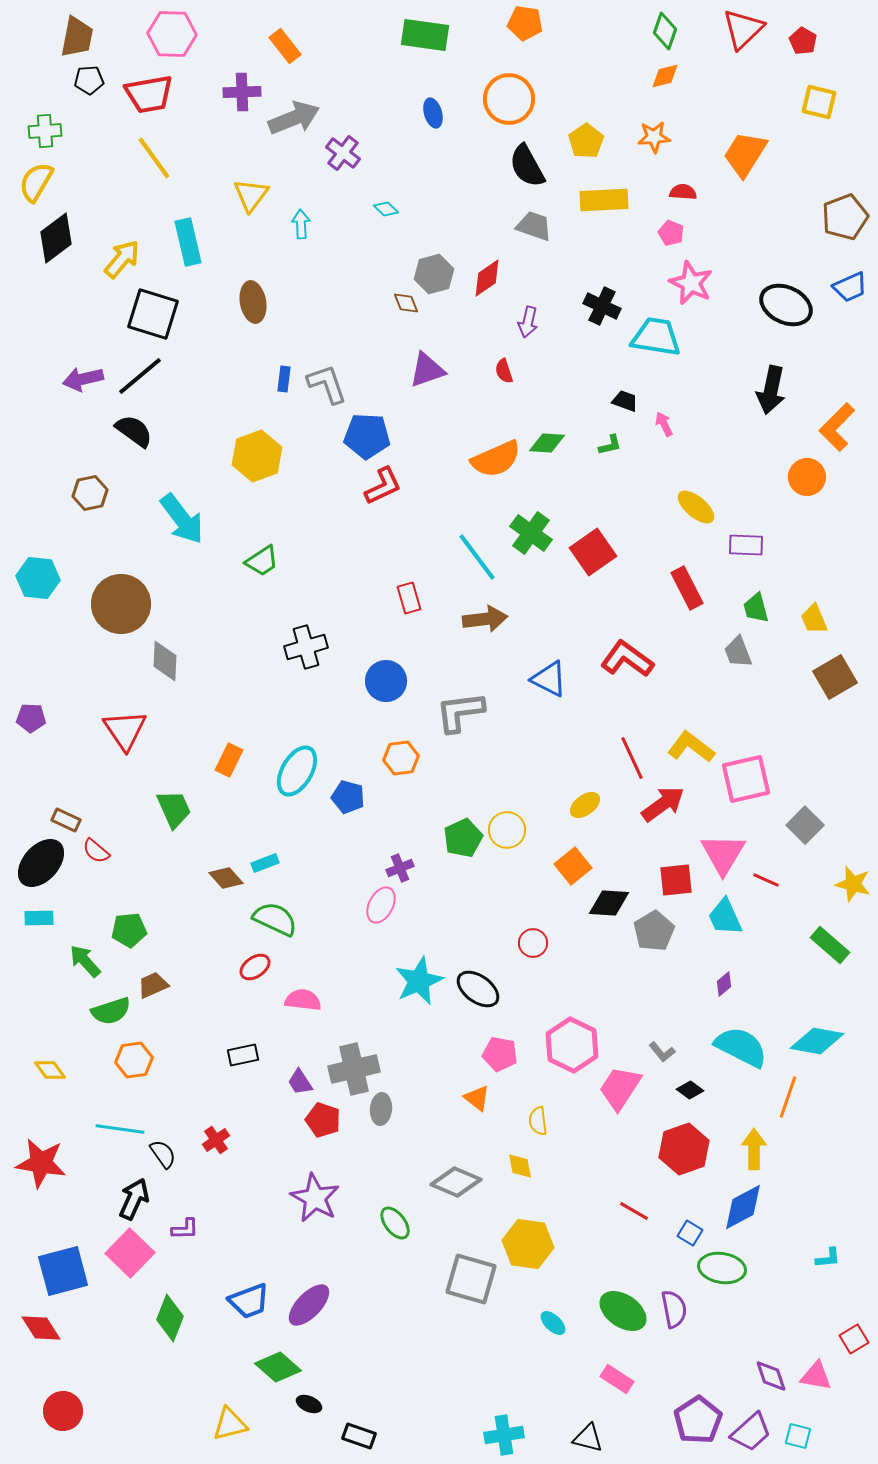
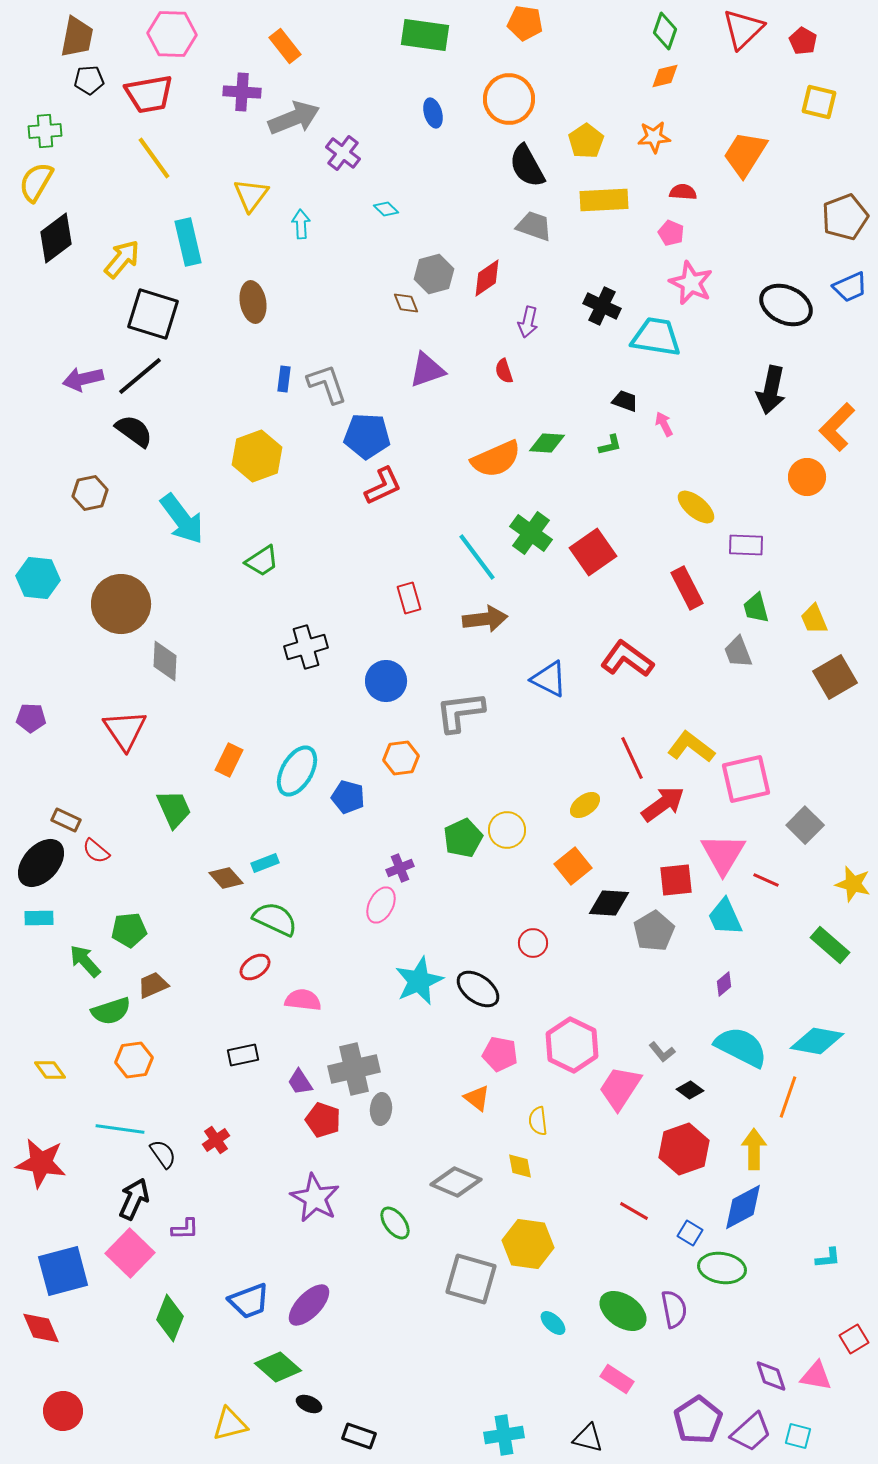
purple cross at (242, 92): rotated 6 degrees clockwise
red diamond at (41, 1328): rotated 9 degrees clockwise
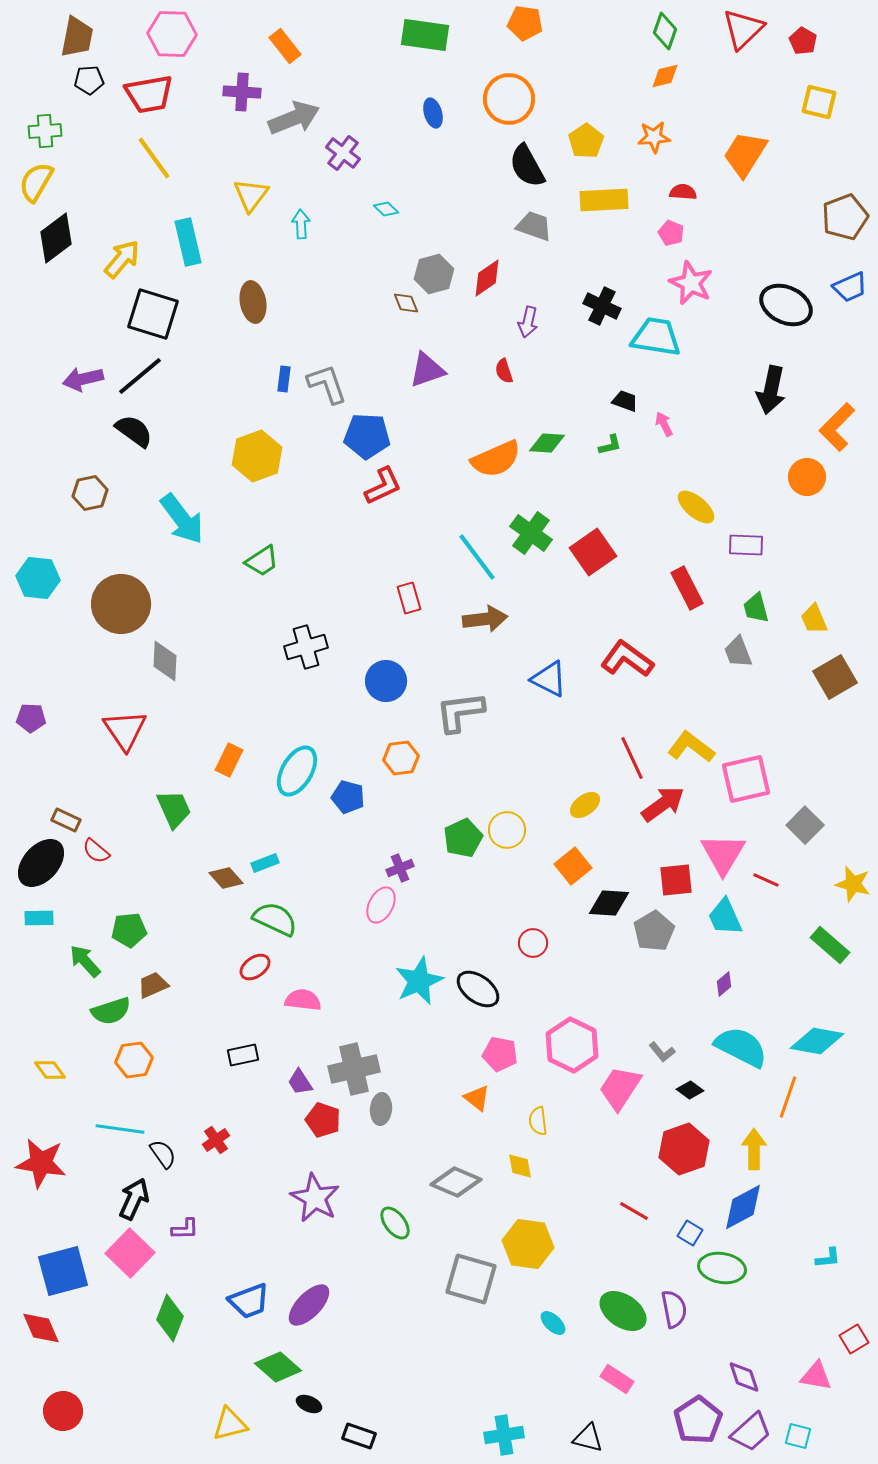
purple diamond at (771, 1376): moved 27 px left, 1 px down
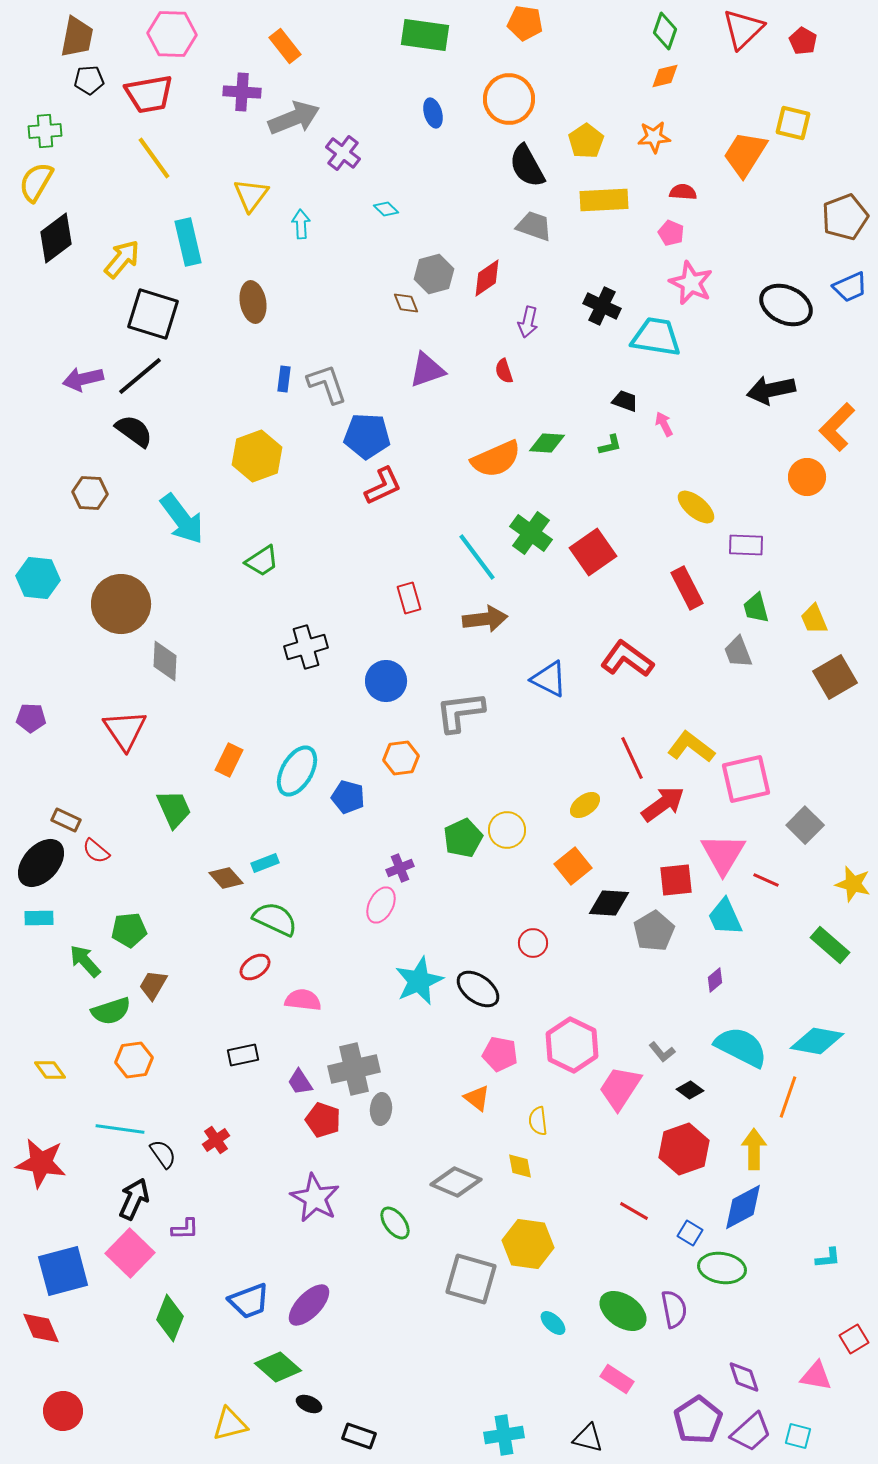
yellow square at (819, 102): moved 26 px left, 21 px down
black arrow at (771, 390): rotated 66 degrees clockwise
brown hexagon at (90, 493): rotated 16 degrees clockwise
purple diamond at (724, 984): moved 9 px left, 4 px up
brown trapezoid at (153, 985): rotated 36 degrees counterclockwise
